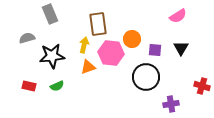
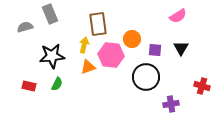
gray semicircle: moved 2 px left, 11 px up
pink hexagon: moved 2 px down
green semicircle: moved 2 px up; rotated 40 degrees counterclockwise
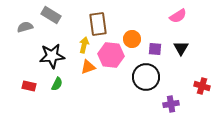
gray rectangle: moved 1 px right, 1 px down; rotated 36 degrees counterclockwise
purple square: moved 1 px up
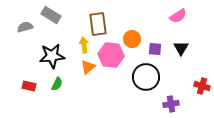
yellow arrow: rotated 21 degrees counterclockwise
orange triangle: rotated 21 degrees counterclockwise
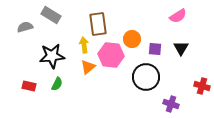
purple cross: rotated 28 degrees clockwise
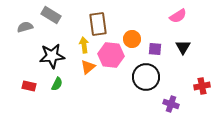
black triangle: moved 2 px right, 1 px up
red cross: rotated 28 degrees counterclockwise
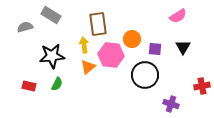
black circle: moved 1 px left, 2 px up
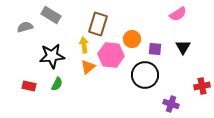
pink semicircle: moved 2 px up
brown rectangle: rotated 25 degrees clockwise
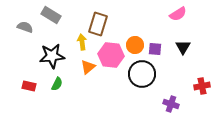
gray semicircle: rotated 35 degrees clockwise
orange circle: moved 3 px right, 6 px down
yellow arrow: moved 2 px left, 3 px up
black circle: moved 3 px left, 1 px up
